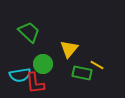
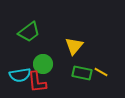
green trapezoid: rotated 100 degrees clockwise
yellow triangle: moved 5 px right, 3 px up
yellow line: moved 4 px right, 7 px down
red L-shape: moved 2 px right, 1 px up
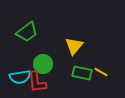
green trapezoid: moved 2 px left
cyan semicircle: moved 2 px down
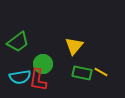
green trapezoid: moved 9 px left, 10 px down
red L-shape: moved 1 px right, 2 px up; rotated 15 degrees clockwise
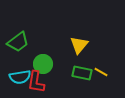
yellow triangle: moved 5 px right, 1 px up
red L-shape: moved 2 px left, 2 px down
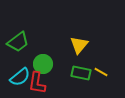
green rectangle: moved 1 px left
cyan semicircle: rotated 30 degrees counterclockwise
red L-shape: moved 1 px right, 1 px down
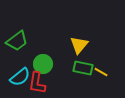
green trapezoid: moved 1 px left, 1 px up
green rectangle: moved 2 px right, 5 px up
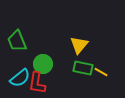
green trapezoid: rotated 105 degrees clockwise
cyan semicircle: moved 1 px down
